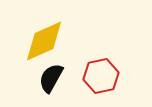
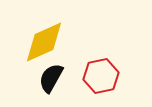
yellow diamond: moved 1 px down
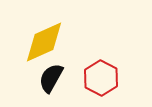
red hexagon: moved 2 px down; rotated 20 degrees counterclockwise
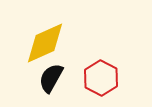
yellow diamond: moved 1 px right, 1 px down
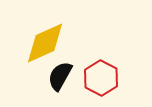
black semicircle: moved 9 px right, 2 px up
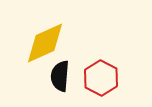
black semicircle: rotated 24 degrees counterclockwise
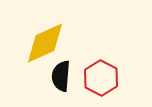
black semicircle: moved 1 px right
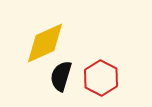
black semicircle: rotated 12 degrees clockwise
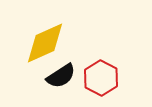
black semicircle: rotated 140 degrees counterclockwise
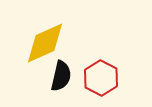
black semicircle: rotated 44 degrees counterclockwise
